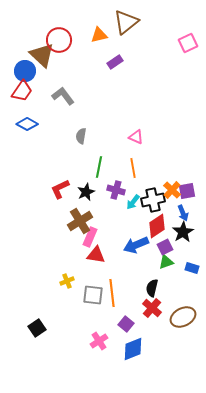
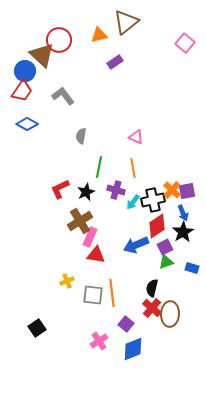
pink square at (188, 43): moved 3 px left; rotated 24 degrees counterclockwise
brown ellipse at (183, 317): moved 13 px left, 3 px up; rotated 60 degrees counterclockwise
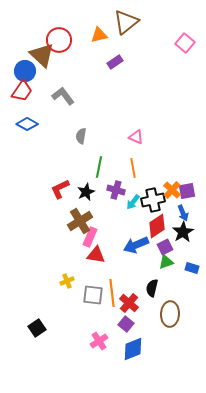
red cross at (152, 308): moved 23 px left, 5 px up
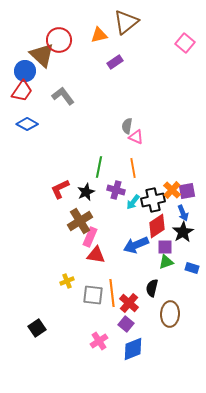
gray semicircle at (81, 136): moved 46 px right, 10 px up
purple square at (165, 247): rotated 28 degrees clockwise
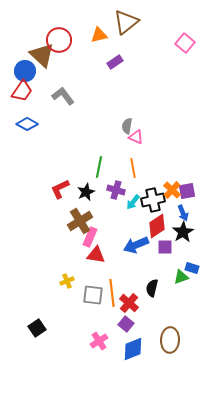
green triangle at (166, 262): moved 15 px right, 15 px down
brown ellipse at (170, 314): moved 26 px down
